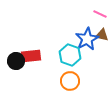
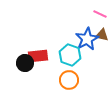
red rectangle: moved 7 px right
black circle: moved 9 px right, 2 px down
orange circle: moved 1 px left, 1 px up
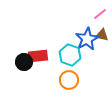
pink line: rotated 64 degrees counterclockwise
black circle: moved 1 px left, 1 px up
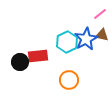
blue star: moved 1 px left
cyan hexagon: moved 3 px left, 13 px up; rotated 15 degrees clockwise
black circle: moved 4 px left
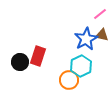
cyan hexagon: moved 14 px right, 24 px down
red rectangle: rotated 66 degrees counterclockwise
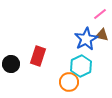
black circle: moved 9 px left, 2 px down
orange circle: moved 2 px down
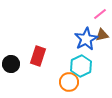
brown triangle: rotated 24 degrees counterclockwise
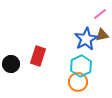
orange circle: moved 9 px right
